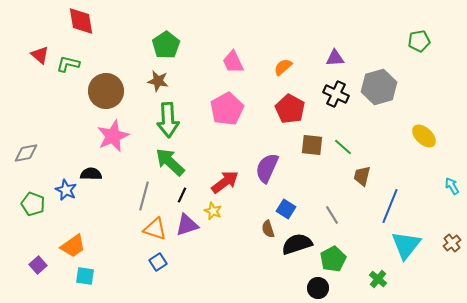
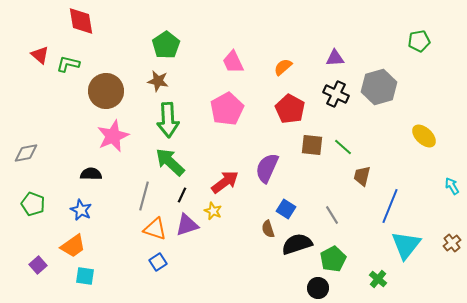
blue star at (66, 190): moved 15 px right, 20 px down
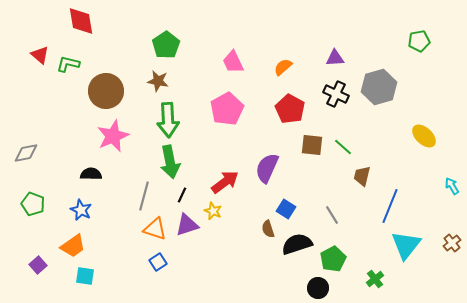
green arrow at (170, 162): rotated 144 degrees counterclockwise
green cross at (378, 279): moved 3 px left; rotated 12 degrees clockwise
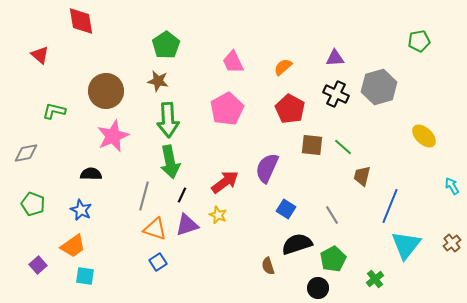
green L-shape at (68, 64): moved 14 px left, 47 px down
yellow star at (213, 211): moved 5 px right, 4 px down
brown semicircle at (268, 229): moved 37 px down
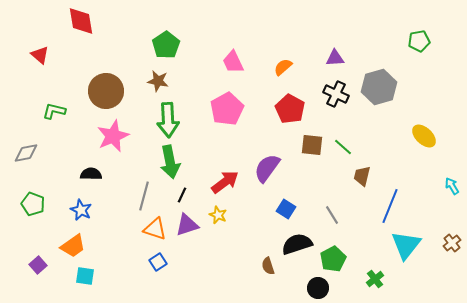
purple semicircle at (267, 168): rotated 12 degrees clockwise
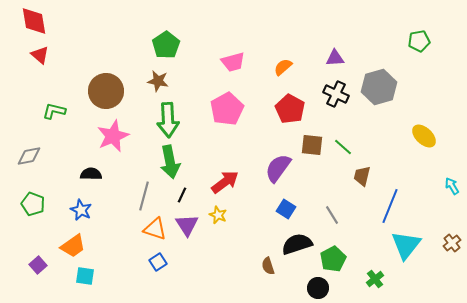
red diamond at (81, 21): moved 47 px left
pink trapezoid at (233, 62): rotated 80 degrees counterclockwise
gray diamond at (26, 153): moved 3 px right, 3 px down
purple semicircle at (267, 168): moved 11 px right
purple triangle at (187, 225): rotated 45 degrees counterclockwise
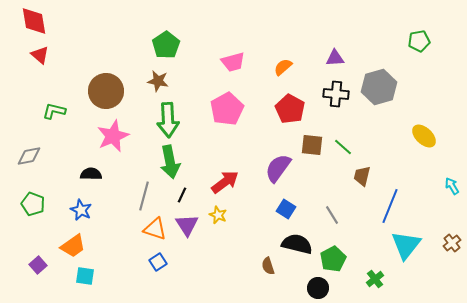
black cross at (336, 94): rotated 20 degrees counterclockwise
black semicircle at (297, 244): rotated 32 degrees clockwise
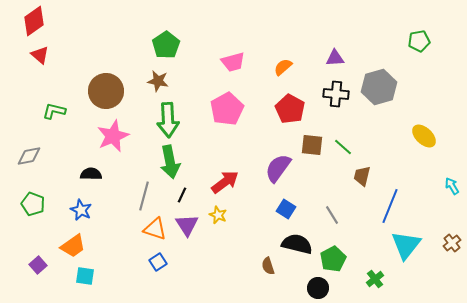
red diamond at (34, 21): rotated 64 degrees clockwise
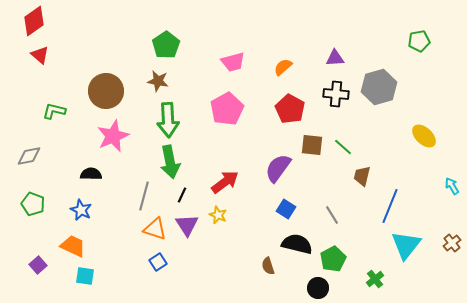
orange trapezoid at (73, 246): rotated 120 degrees counterclockwise
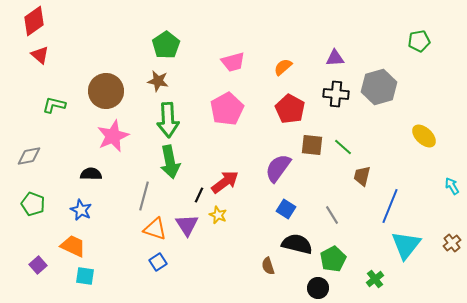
green L-shape at (54, 111): moved 6 px up
black line at (182, 195): moved 17 px right
